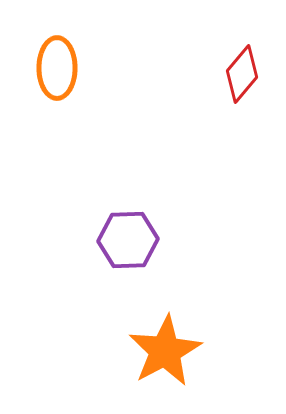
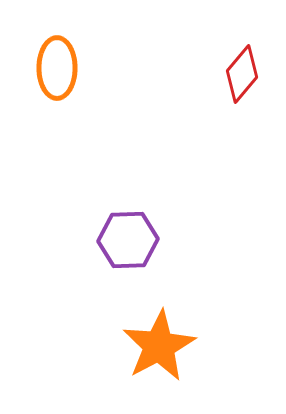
orange star: moved 6 px left, 5 px up
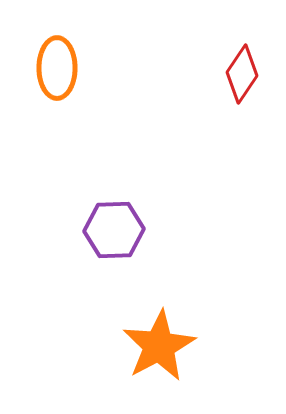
red diamond: rotated 6 degrees counterclockwise
purple hexagon: moved 14 px left, 10 px up
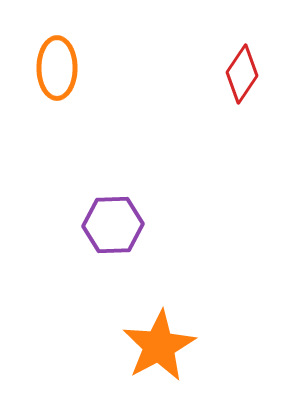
purple hexagon: moved 1 px left, 5 px up
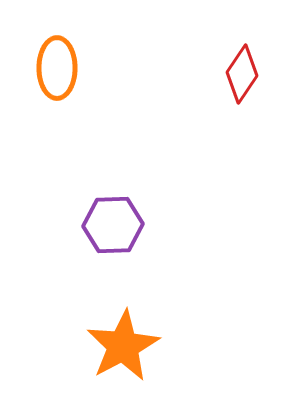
orange star: moved 36 px left
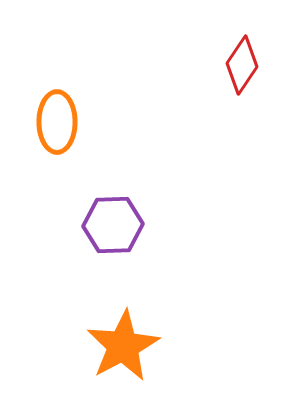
orange ellipse: moved 54 px down
red diamond: moved 9 px up
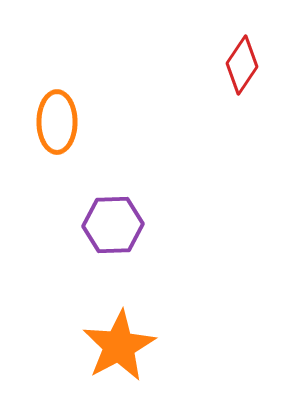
orange star: moved 4 px left
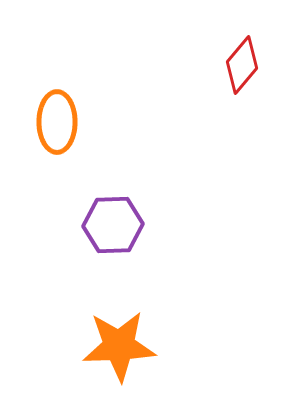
red diamond: rotated 6 degrees clockwise
orange star: rotated 26 degrees clockwise
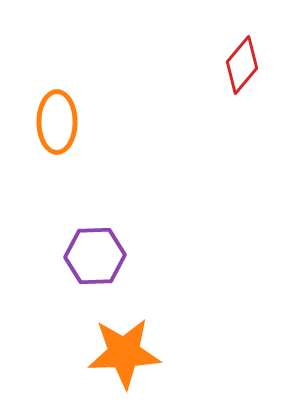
purple hexagon: moved 18 px left, 31 px down
orange star: moved 5 px right, 7 px down
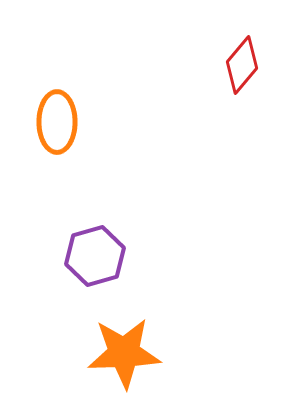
purple hexagon: rotated 14 degrees counterclockwise
